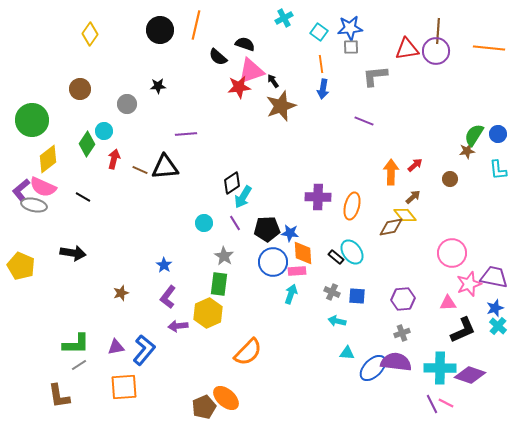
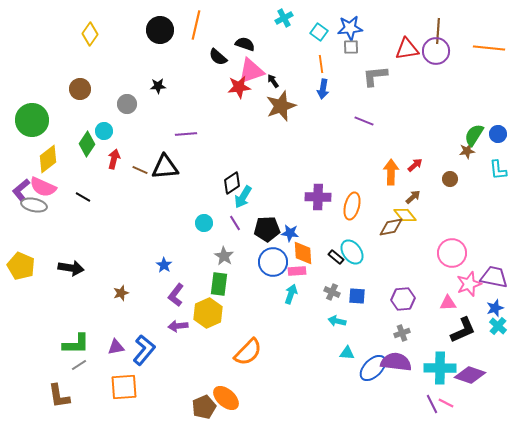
black arrow at (73, 253): moved 2 px left, 15 px down
purple L-shape at (168, 297): moved 8 px right, 2 px up
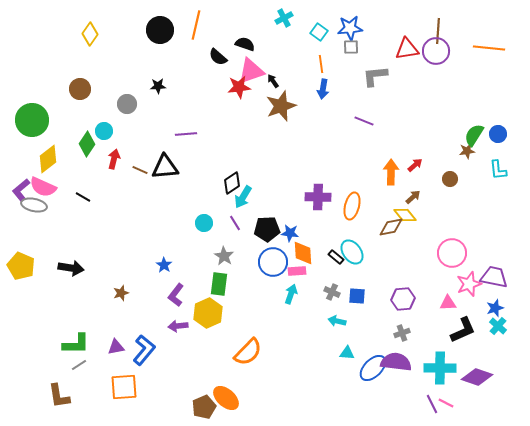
purple diamond at (470, 375): moved 7 px right, 2 px down
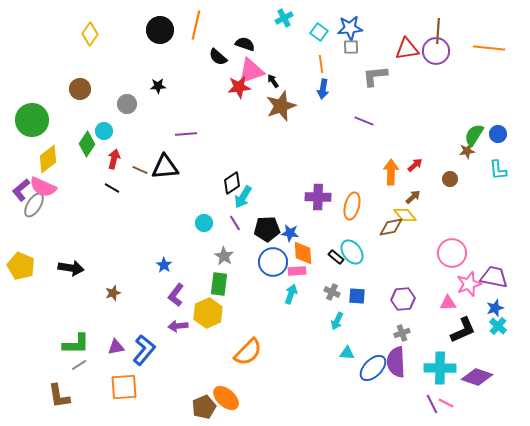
black line at (83, 197): moved 29 px right, 9 px up
gray ellipse at (34, 205): rotated 70 degrees counterclockwise
brown star at (121, 293): moved 8 px left
cyan arrow at (337, 321): rotated 78 degrees counterclockwise
purple semicircle at (396, 362): rotated 100 degrees counterclockwise
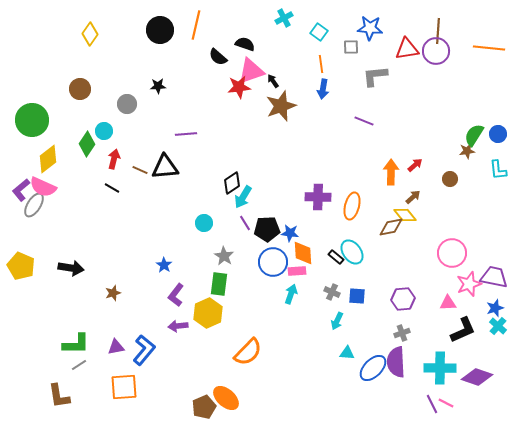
blue star at (350, 28): moved 20 px right; rotated 10 degrees clockwise
purple line at (235, 223): moved 10 px right
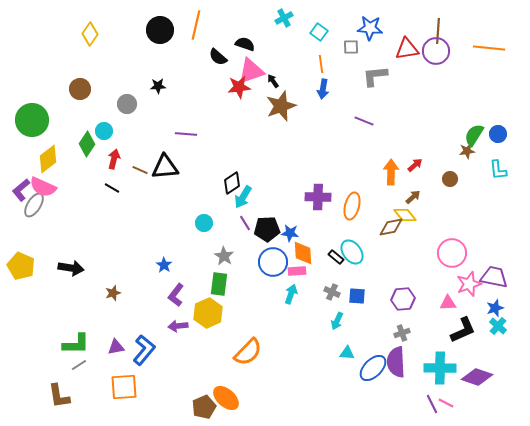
purple line at (186, 134): rotated 10 degrees clockwise
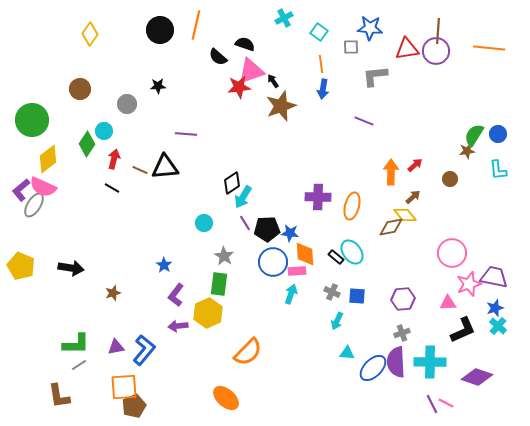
orange diamond at (303, 253): moved 2 px right, 1 px down
cyan cross at (440, 368): moved 10 px left, 6 px up
brown pentagon at (204, 407): moved 70 px left, 1 px up
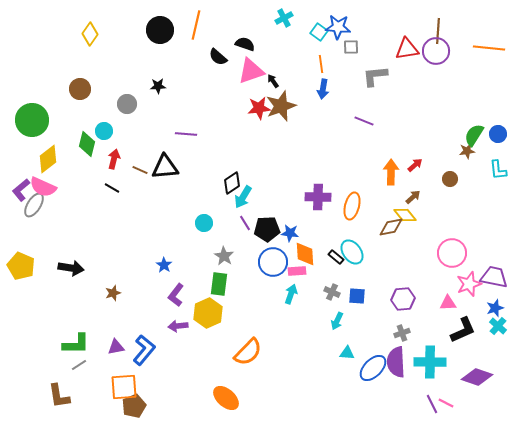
blue star at (370, 28): moved 32 px left, 1 px up
red star at (239, 87): moved 20 px right, 21 px down
green diamond at (87, 144): rotated 20 degrees counterclockwise
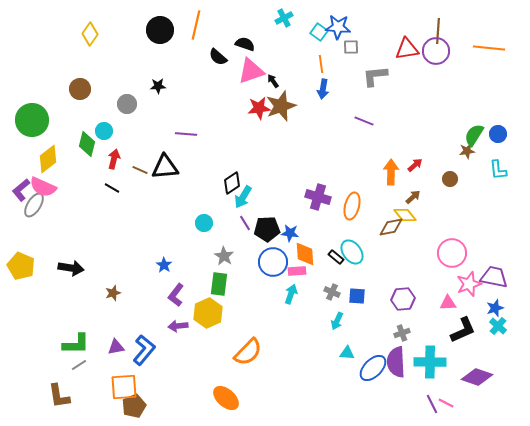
purple cross at (318, 197): rotated 15 degrees clockwise
